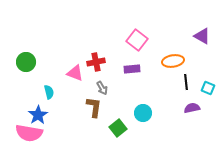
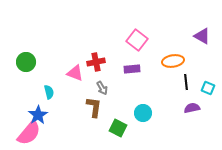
green square: rotated 24 degrees counterclockwise
pink semicircle: rotated 60 degrees counterclockwise
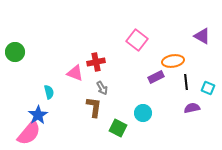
green circle: moved 11 px left, 10 px up
purple rectangle: moved 24 px right, 8 px down; rotated 21 degrees counterclockwise
